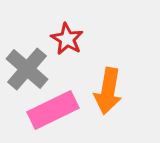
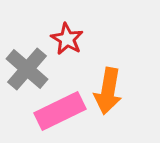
pink rectangle: moved 7 px right, 1 px down
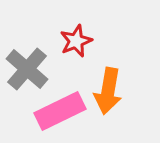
red star: moved 9 px right, 2 px down; rotated 20 degrees clockwise
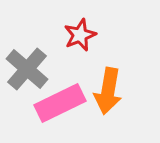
red star: moved 4 px right, 6 px up
pink rectangle: moved 8 px up
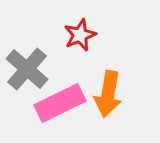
orange arrow: moved 3 px down
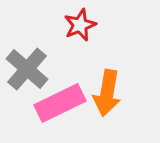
red star: moved 10 px up
orange arrow: moved 1 px left, 1 px up
